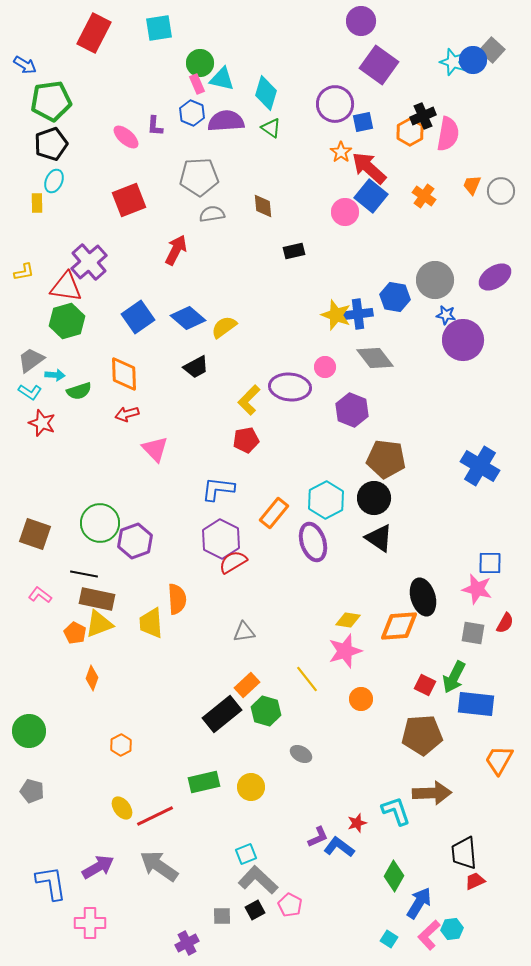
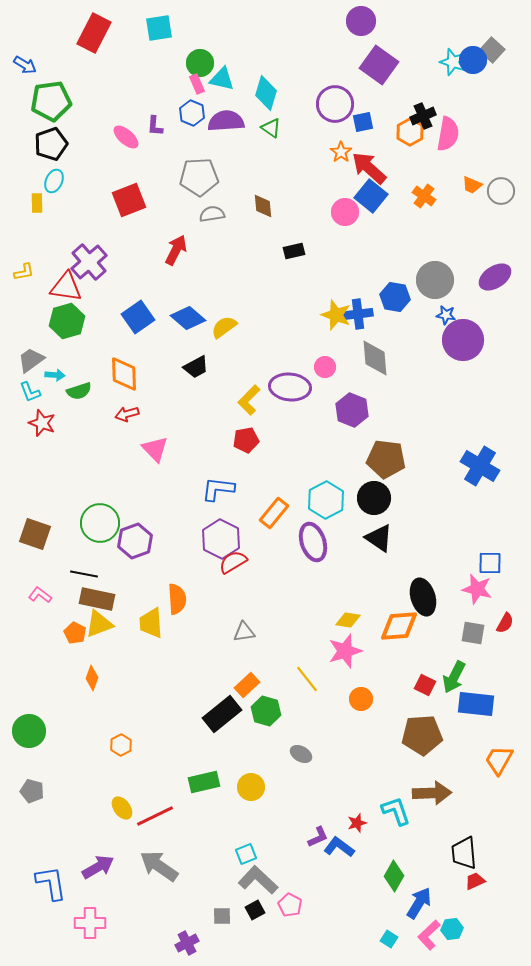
orange trapezoid at (472, 185): rotated 90 degrees counterclockwise
gray diamond at (375, 358): rotated 33 degrees clockwise
cyan L-shape at (30, 392): rotated 35 degrees clockwise
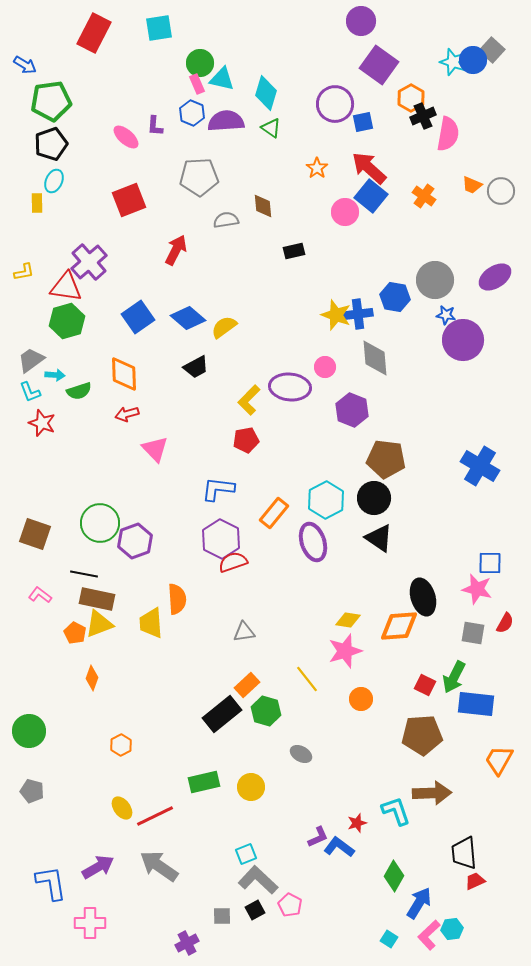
orange hexagon at (410, 132): moved 1 px right, 34 px up
orange star at (341, 152): moved 24 px left, 16 px down
gray semicircle at (212, 214): moved 14 px right, 6 px down
red semicircle at (233, 562): rotated 12 degrees clockwise
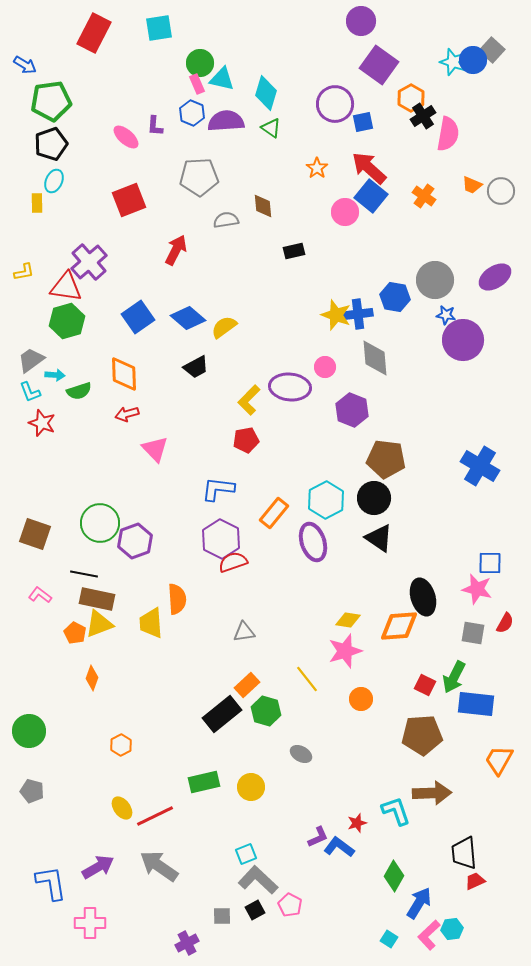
black cross at (423, 116): rotated 10 degrees counterclockwise
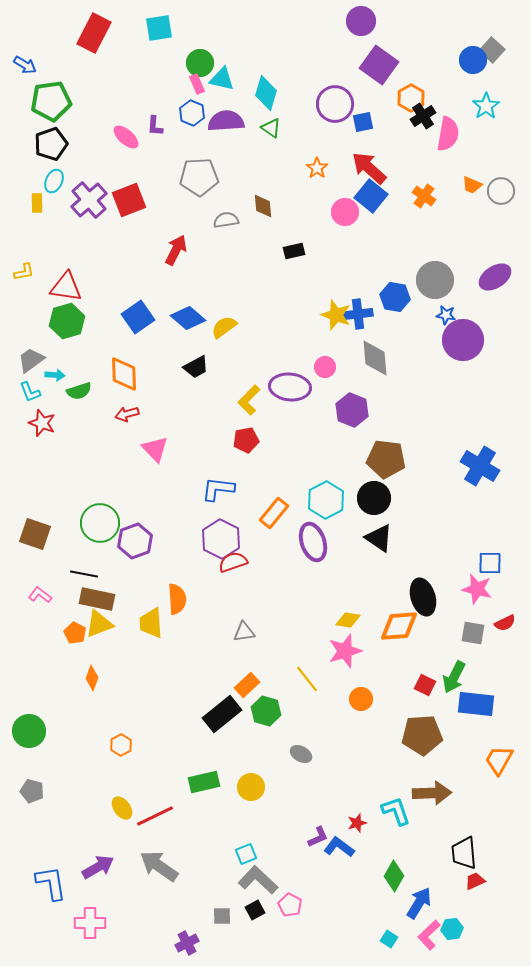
cyan star at (453, 62): moved 33 px right, 44 px down; rotated 20 degrees clockwise
purple cross at (89, 262): moved 62 px up
red semicircle at (505, 623): rotated 35 degrees clockwise
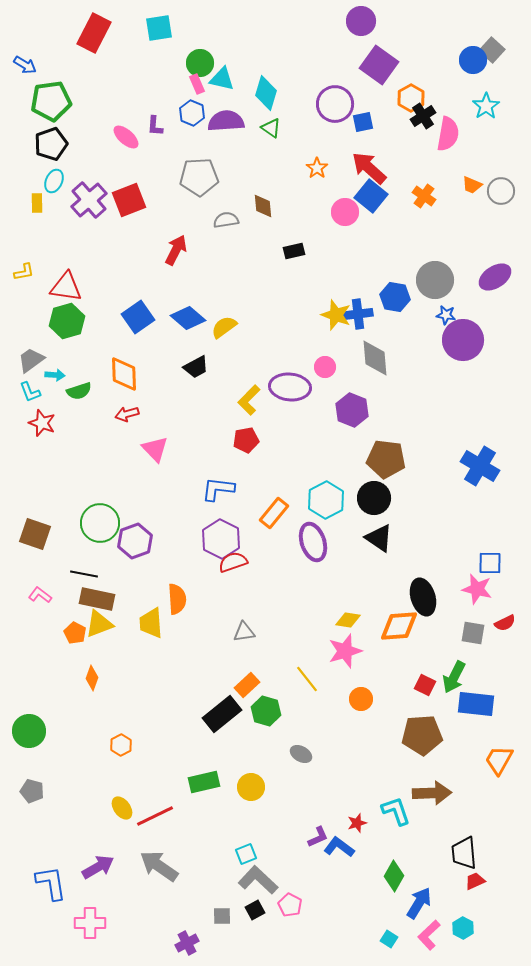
cyan hexagon at (452, 929): moved 11 px right, 1 px up; rotated 25 degrees counterclockwise
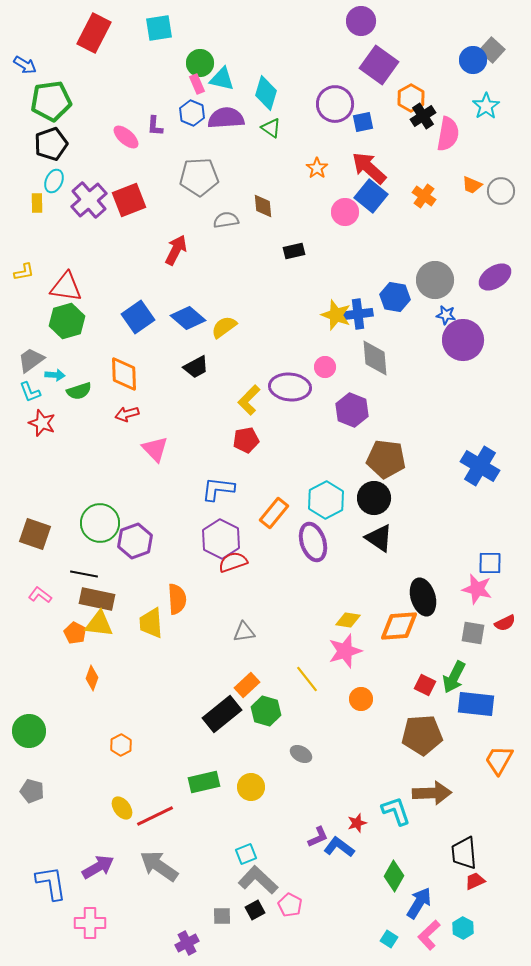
purple semicircle at (226, 121): moved 3 px up
yellow triangle at (99, 624): rotated 28 degrees clockwise
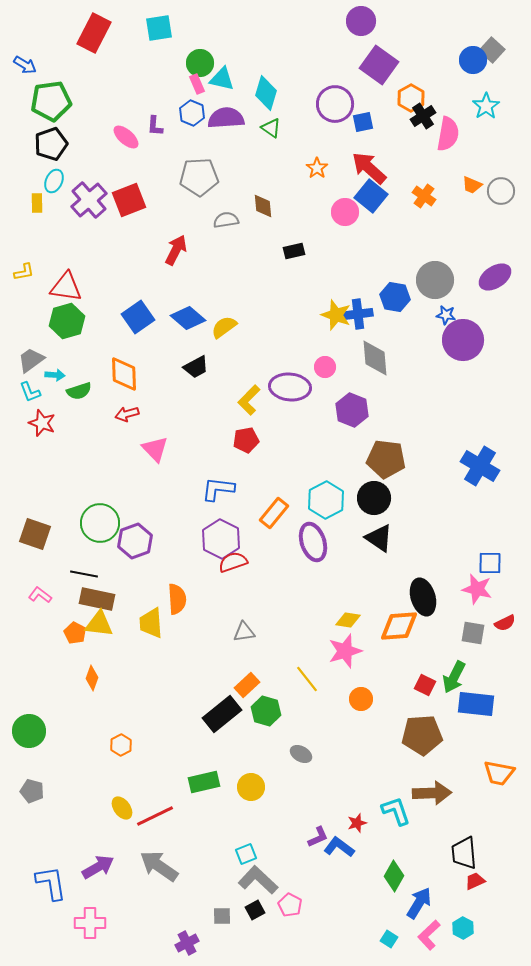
orange trapezoid at (499, 760): moved 13 px down; rotated 108 degrees counterclockwise
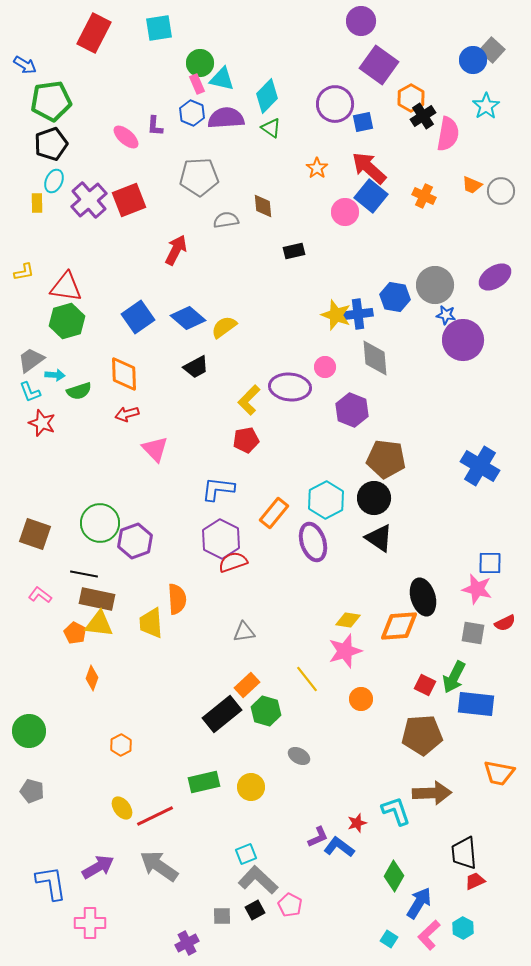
cyan diamond at (266, 93): moved 1 px right, 3 px down; rotated 28 degrees clockwise
orange cross at (424, 196): rotated 10 degrees counterclockwise
gray circle at (435, 280): moved 5 px down
gray ellipse at (301, 754): moved 2 px left, 2 px down
